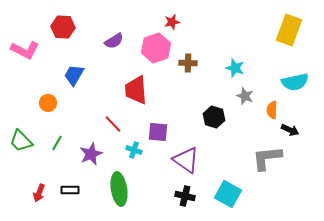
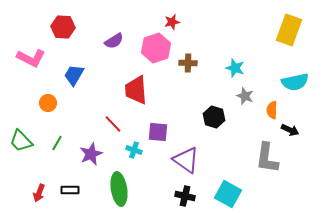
pink L-shape: moved 6 px right, 8 px down
gray L-shape: rotated 76 degrees counterclockwise
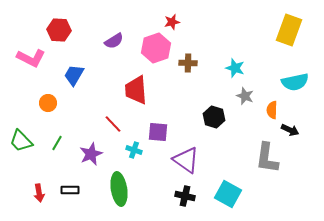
red hexagon: moved 4 px left, 3 px down
red arrow: rotated 30 degrees counterclockwise
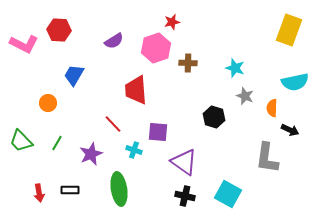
pink L-shape: moved 7 px left, 14 px up
orange semicircle: moved 2 px up
purple triangle: moved 2 px left, 2 px down
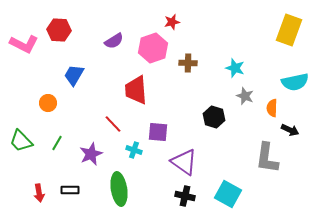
pink hexagon: moved 3 px left
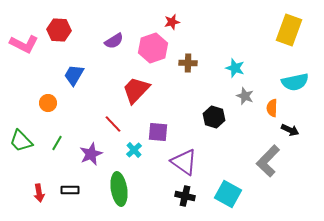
red trapezoid: rotated 48 degrees clockwise
cyan cross: rotated 28 degrees clockwise
gray L-shape: moved 1 px right, 3 px down; rotated 36 degrees clockwise
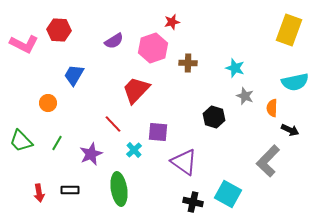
black cross: moved 8 px right, 6 px down
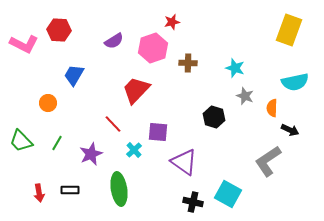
gray L-shape: rotated 12 degrees clockwise
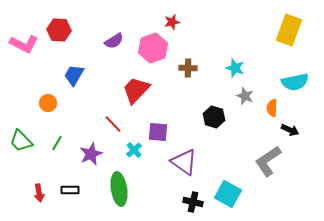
brown cross: moved 5 px down
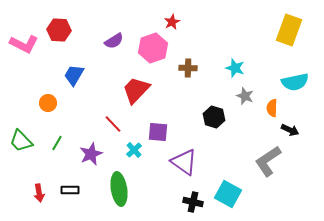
red star: rotated 14 degrees counterclockwise
